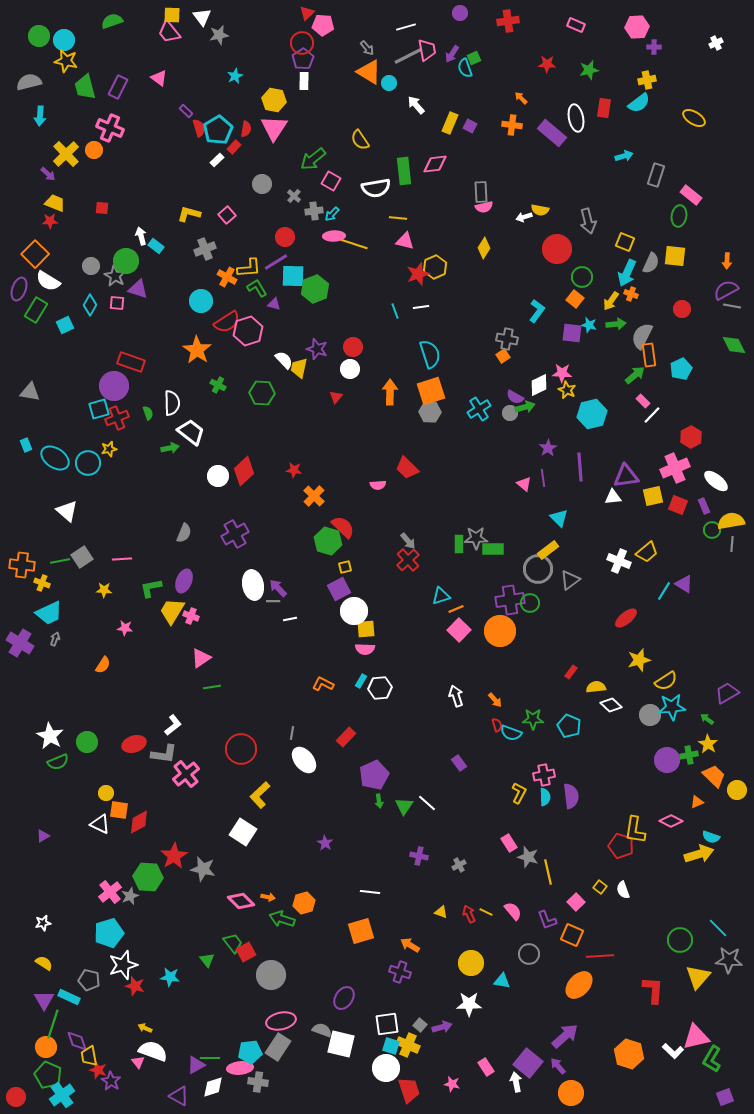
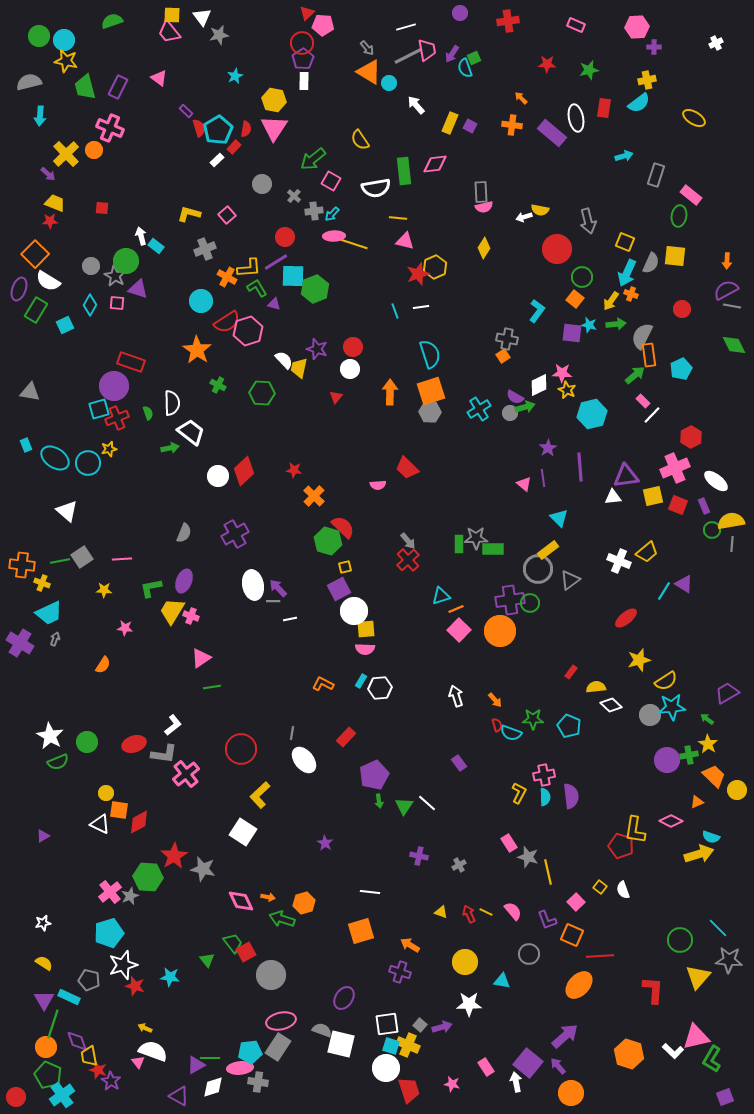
pink diamond at (241, 901): rotated 20 degrees clockwise
yellow circle at (471, 963): moved 6 px left, 1 px up
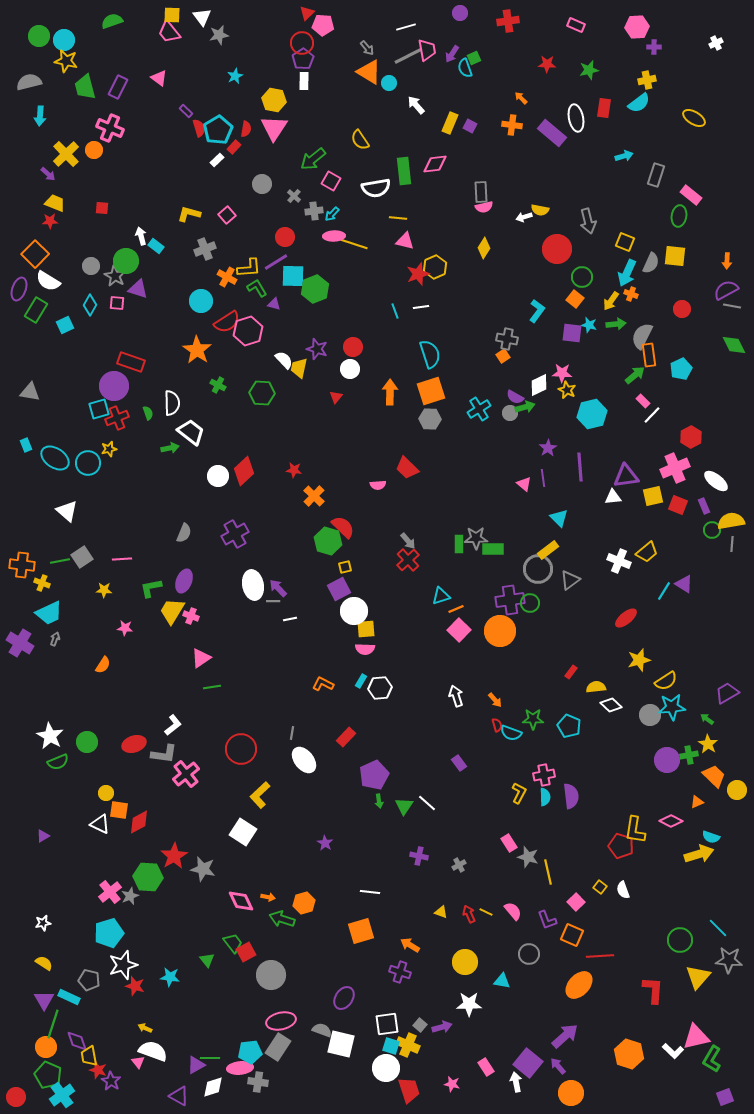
gray hexagon at (430, 412): moved 7 px down
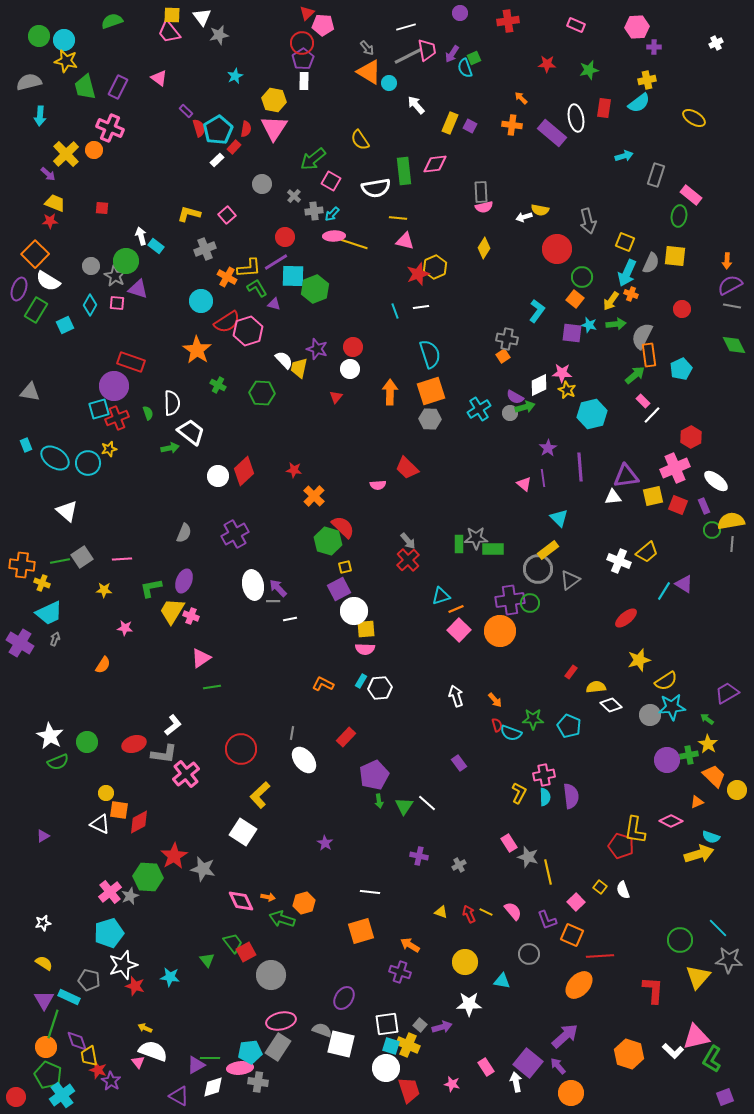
purple semicircle at (726, 290): moved 4 px right, 5 px up
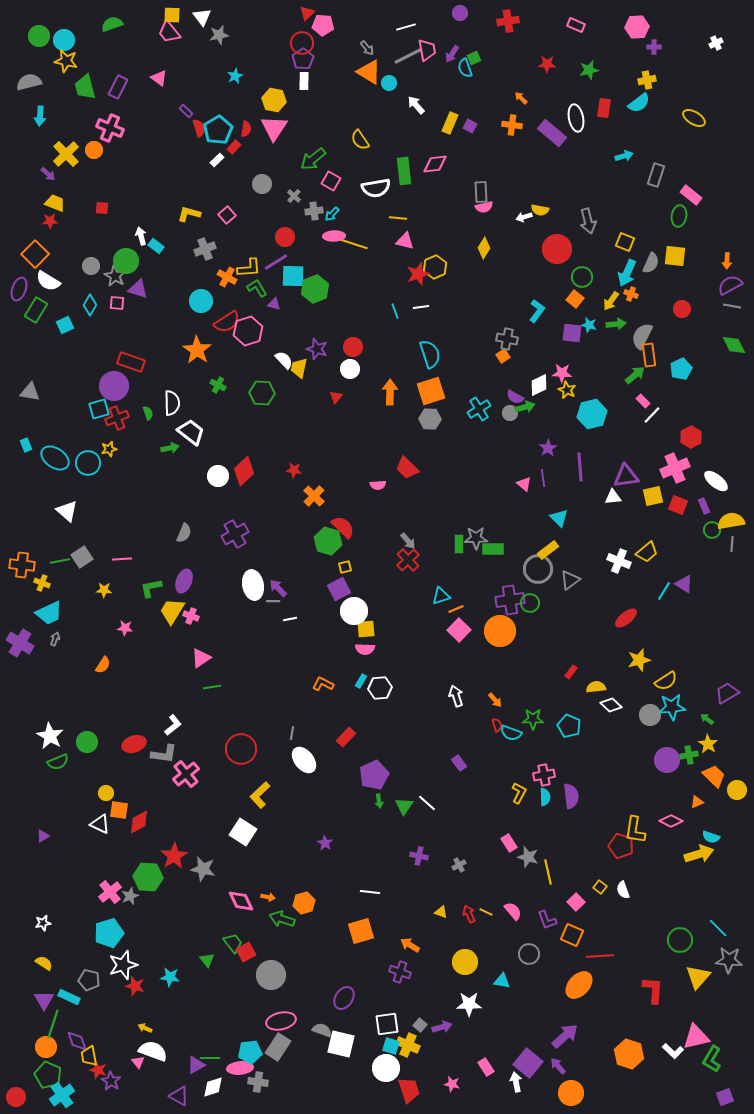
green semicircle at (112, 21): moved 3 px down
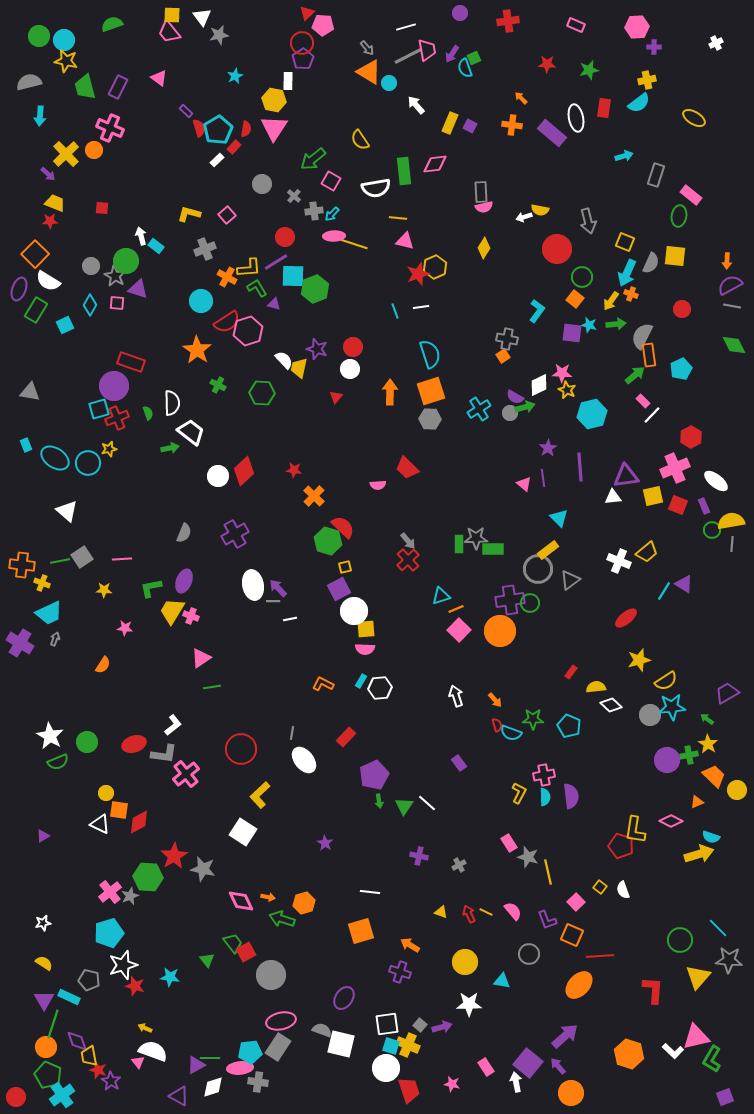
white rectangle at (304, 81): moved 16 px left
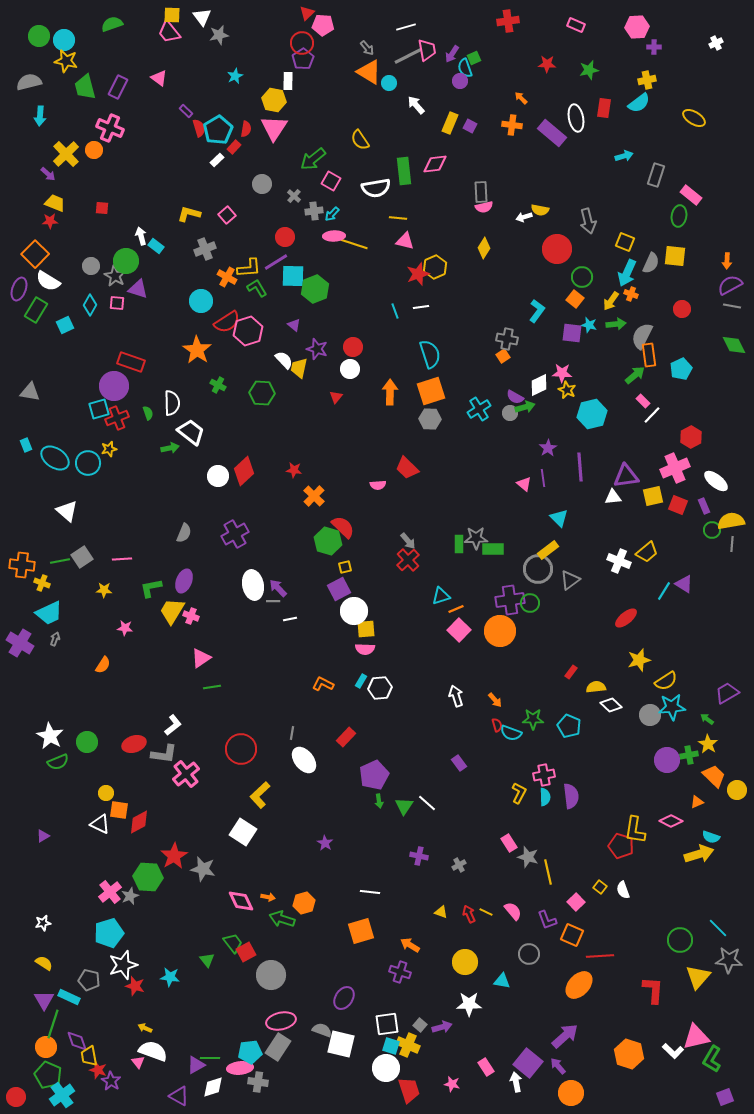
purple circle at (460, 13): moved 68 px down
purple triangle at (274, 304): moved 20 px right, 21 px down; rotated 24 degrees clockwise
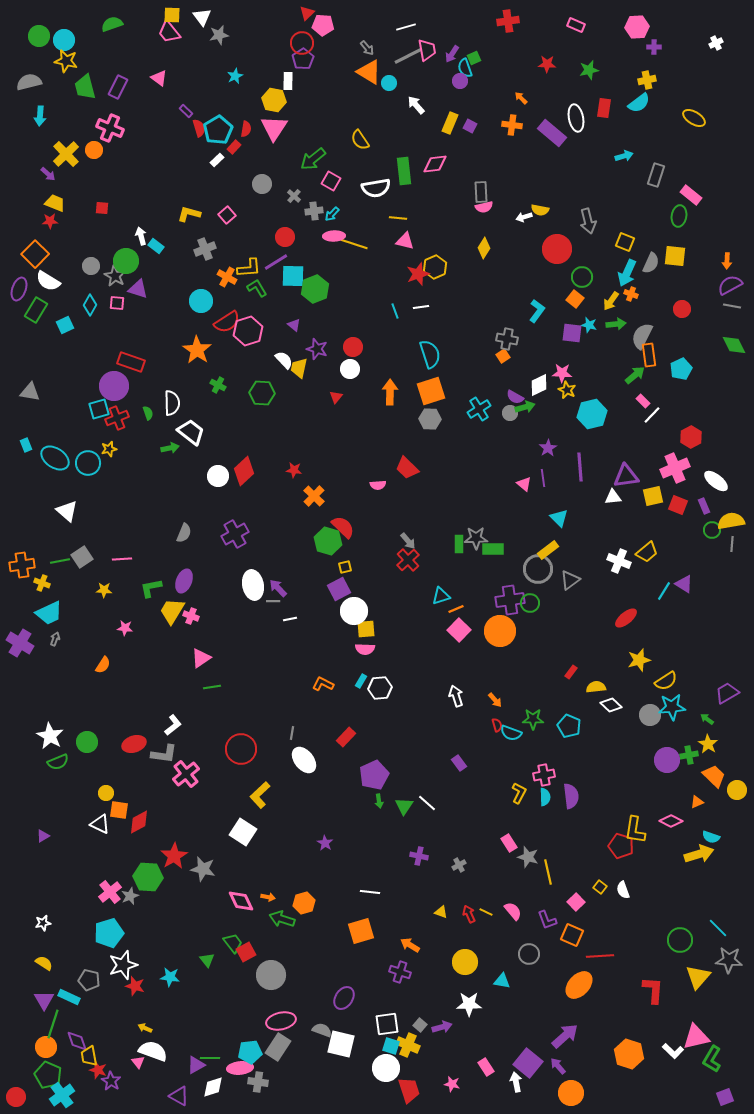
orange cross at (22, 565): rotated 15 degrees counterclockwise
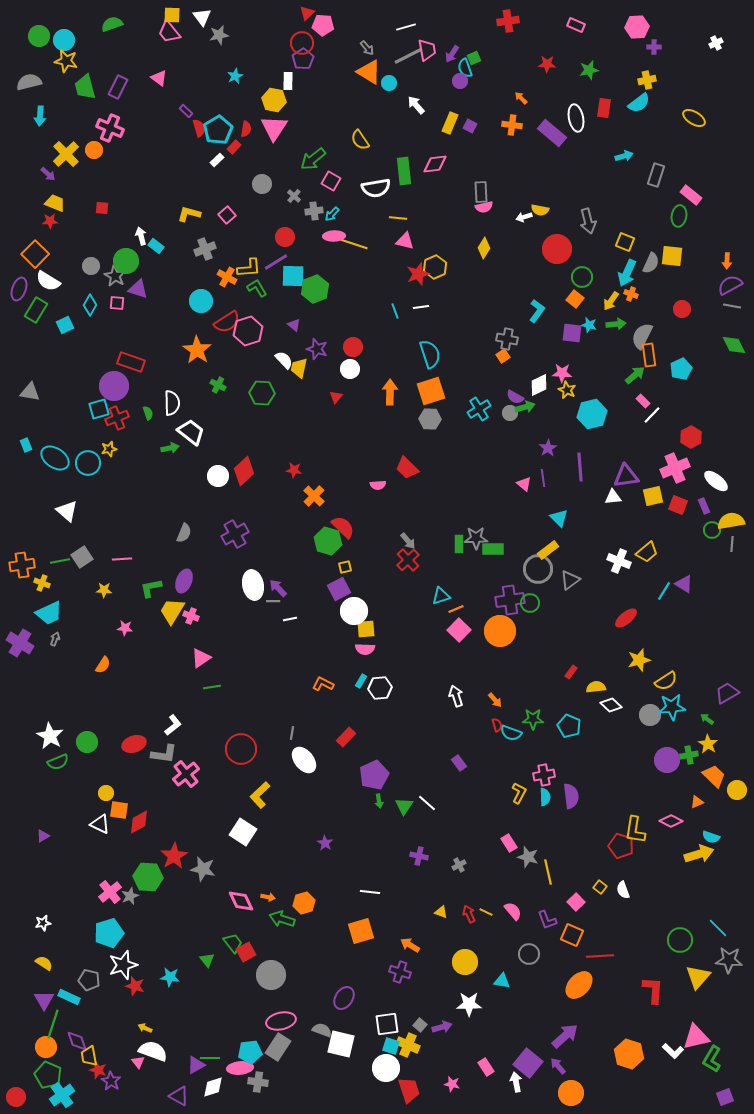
yellow square at (675, 256): moved 3 px left
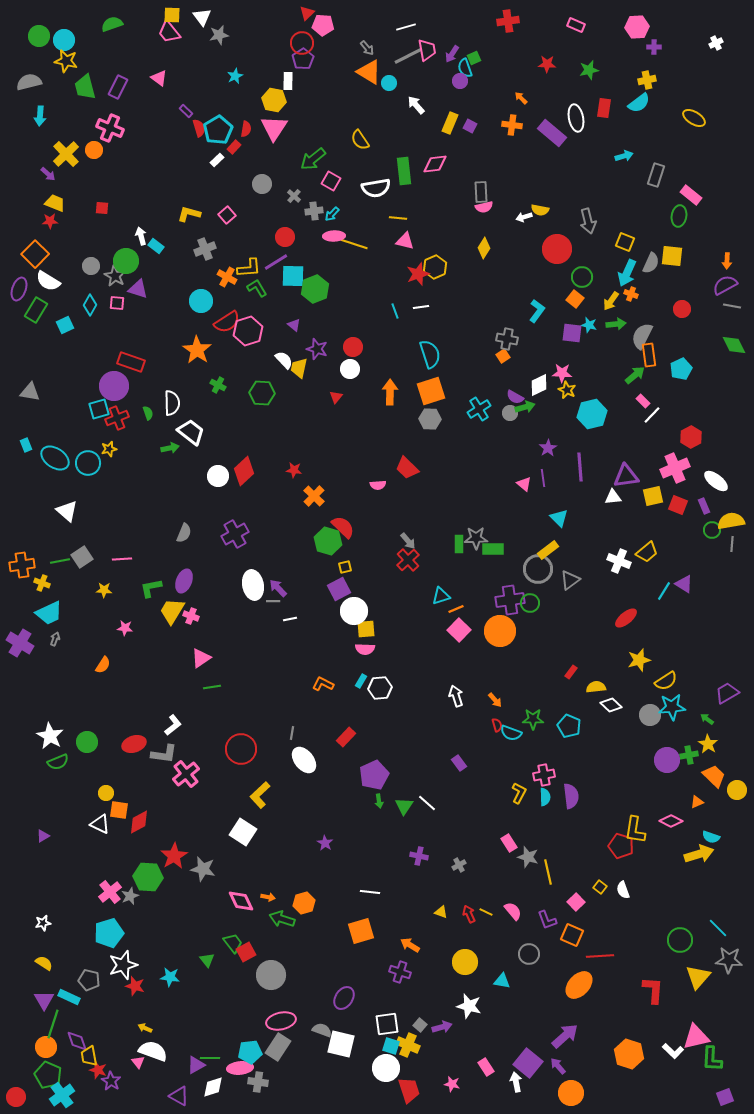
purple semicircle at (730, 285): moved 5 px left
white star at (469, 1004): moved 2 px down; rotated 15 degrees clockwise
green L-shape at (712, 1059): rotated 28 degrees counterclockwise
